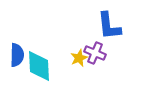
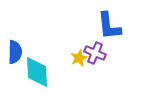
blue semicircle: moved 2 px left, 3 px up
cyan diamond: moved 2 px left, 6 px down
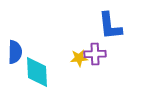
blue L-shape: moved 1 px right
purple cross: moved 1 px down; rotated 25 degrees counterclockwise
yellow star: rotated 18 degrees clockwise
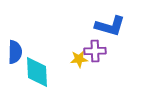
blue L-shape: rotated 68 degrees counterclockwise
purple cross: moved 3 px up
yellow star: moved 1 px down
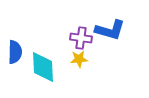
blue L-shape: moved 4 px down
purple cross: moved 14 px left, 13 px up; rotated 10 degrees clockwise
cyan diamond: moved 6 px right, 5 px up
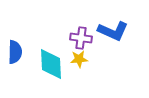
blue L-shape: moved 3 px right, 1 px down; rotated 8 degrees clockwise
cyan diamond: moved 8 px right, 3 px up
